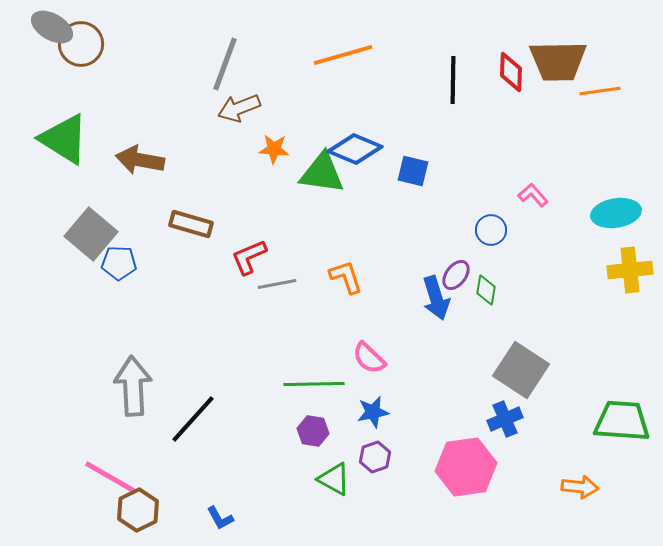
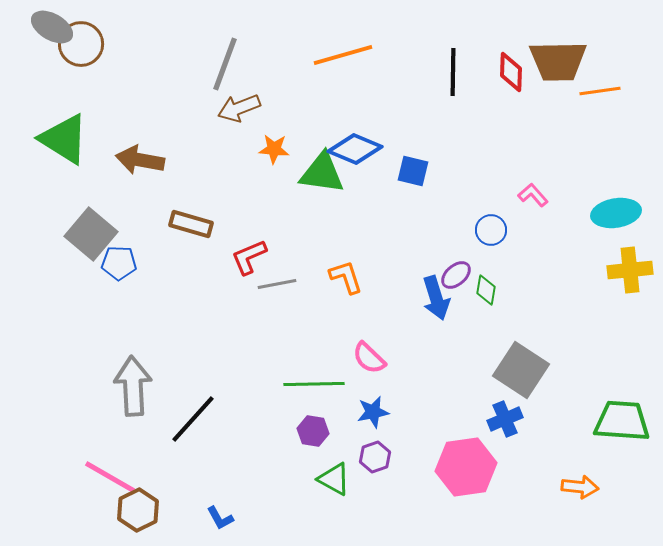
black line at (453, 80): moved 8 px up
purple ellipse at (456, 275): rotated 12 degrees clockwise
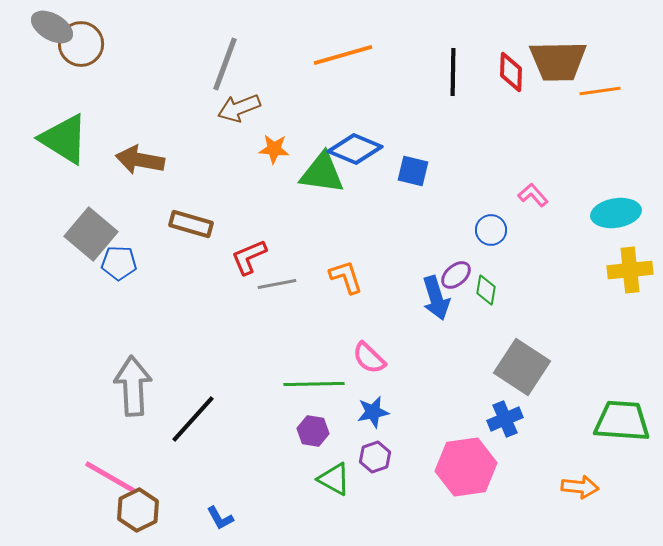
gray square at (521, 370): moved 1 px right, 3 px up
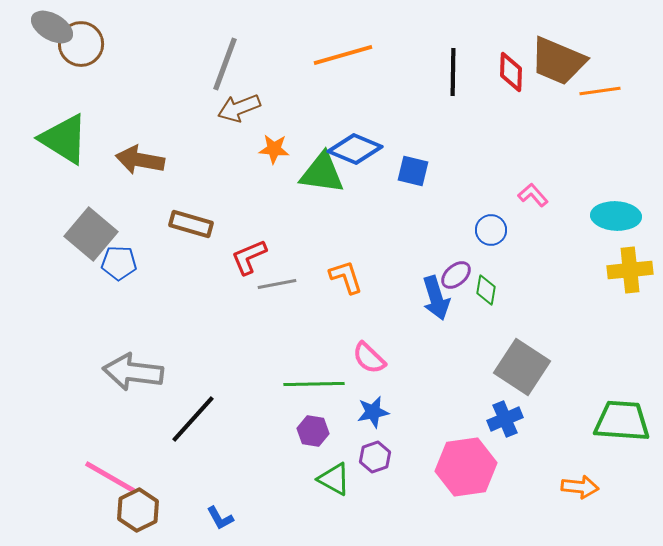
brown trapezoid at (558, 61): rotated 24 degrees clockwise
cyan ellipse at (616, 213): moved 3 px down; rotated 12 degrees clockwise
gray arrow at (133, 386): moved 14 px up; rotated 80 degrees counterclockwise
